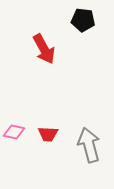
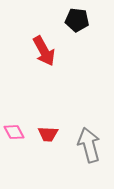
black pentagon: moved 6 px left
red arrow: moved 2 px down
pink diamond: rotated 50 degrees clockwise
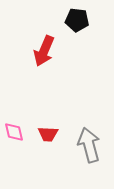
red arrow: rotated 52 degrees clockwise
pink diamond: rotated 15 degrees clockwise
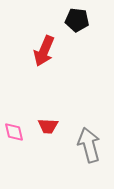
red trapezoid: moved 8 px up
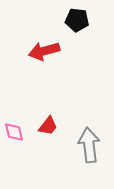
red arrow: rotated 52 degrees clockwise
red trapezoid: rotated 55 degrees counterclockwise
gray arrow: rotated 8 degrees clockwise
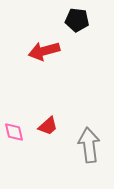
red trapezoid: rotated 10 degrees clockwise
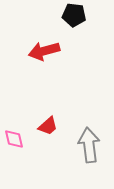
black pentagon: moved 3 px left, 5 px up
pink diamond: moved 7 px down
